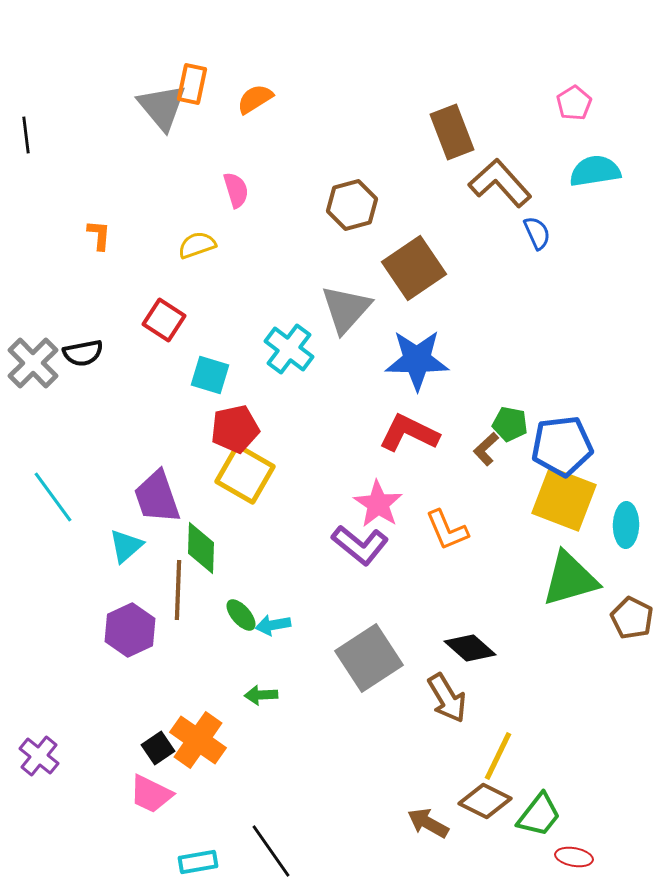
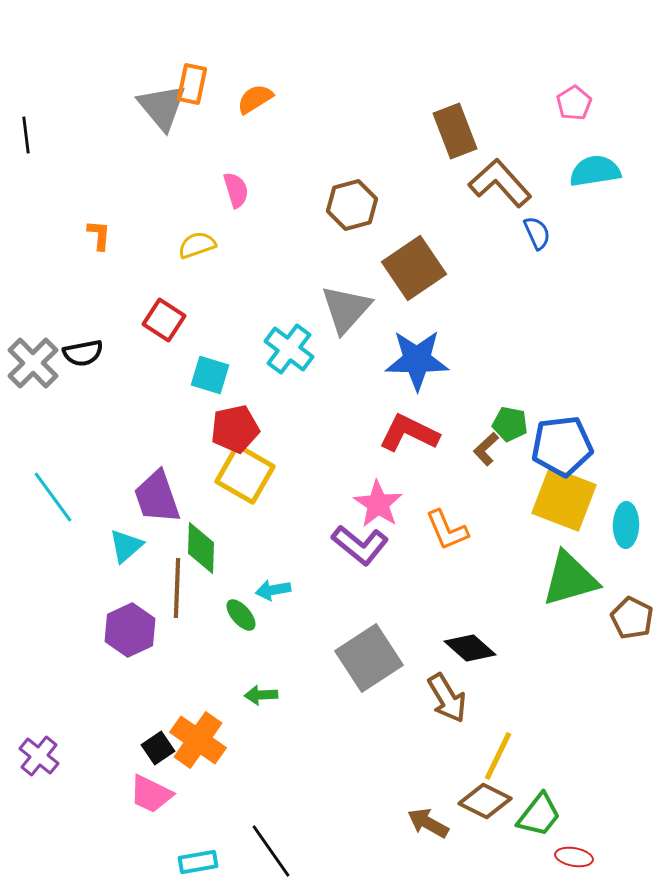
brown rectangle at (452, 132): moved 3 px right, 1 px up
brown line at (178, 590): moved 1 px left, 2 px up
cyan arrow at (273, 625): moved 35 px up
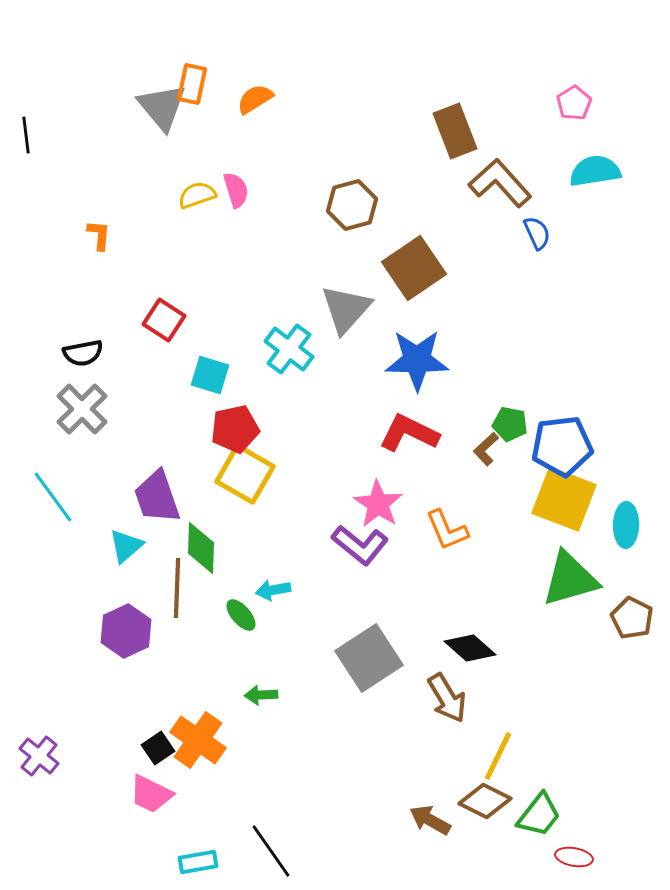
yellow semicircle at (197, 245): moved 50 px up
gray cross at (33, 363): moved 49 px right, 46 px down
purple hexagon at (130, 630): moved 4 px left, 1 px down
brown arrow at (428, 823): moved 2 px right, 3 px up
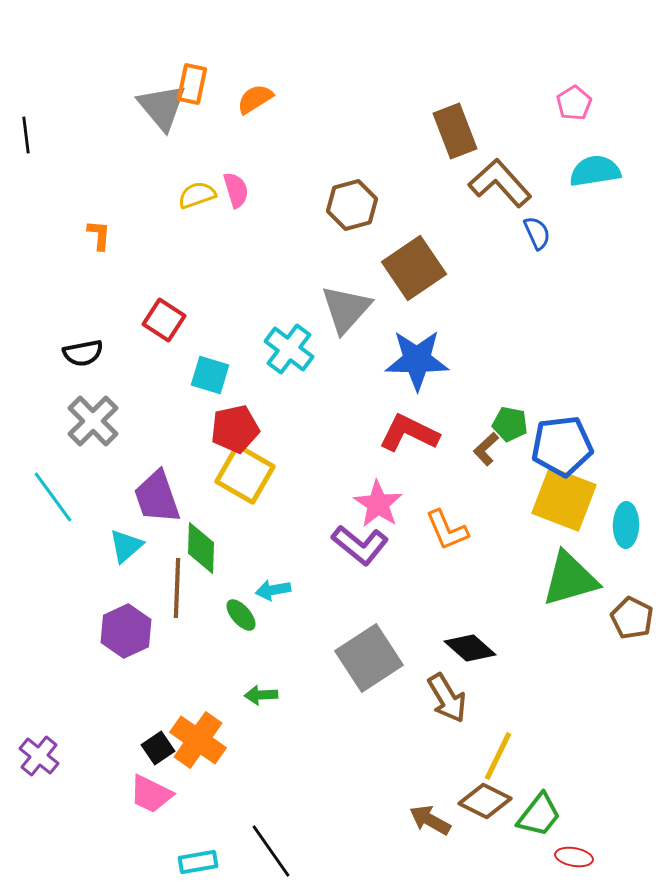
gray cross at (82, 409): moved 11 px right, 12 px down
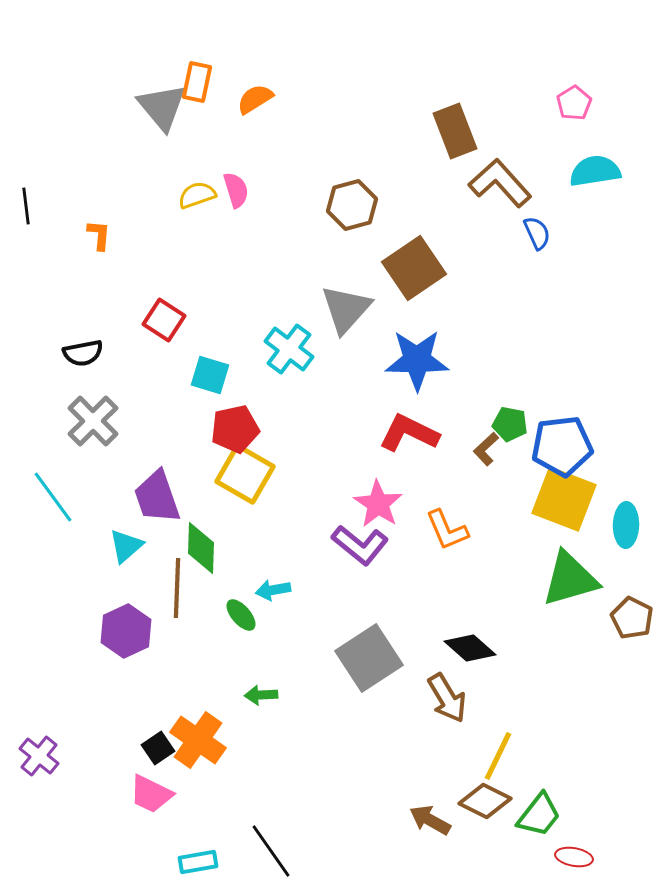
orange rectangle at (192, 84): moved 5 px right, 2 px up
black line at (26, 135): moved 71 px down
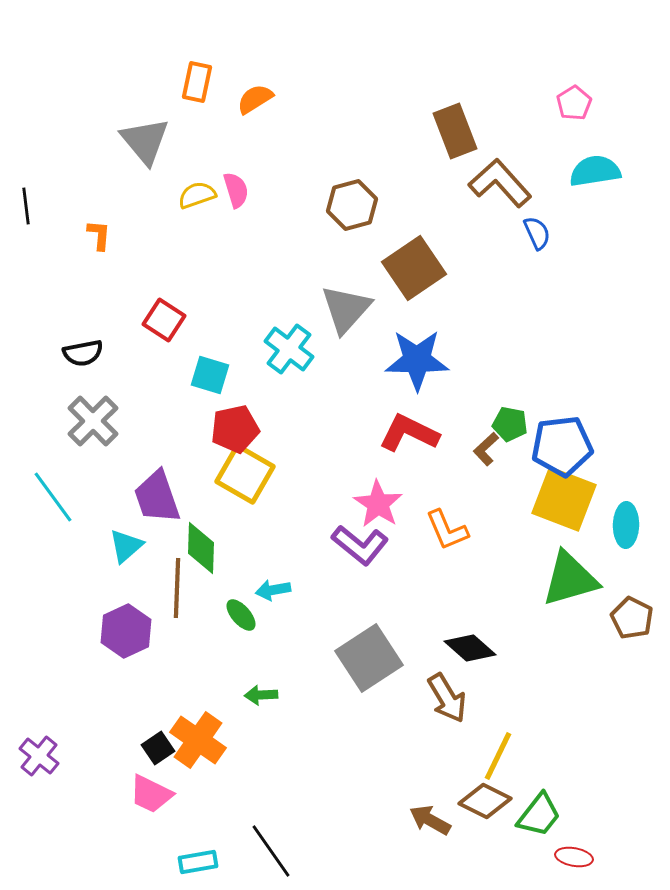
gray triangle at (162, 107): moved 17 px left, 34 px down
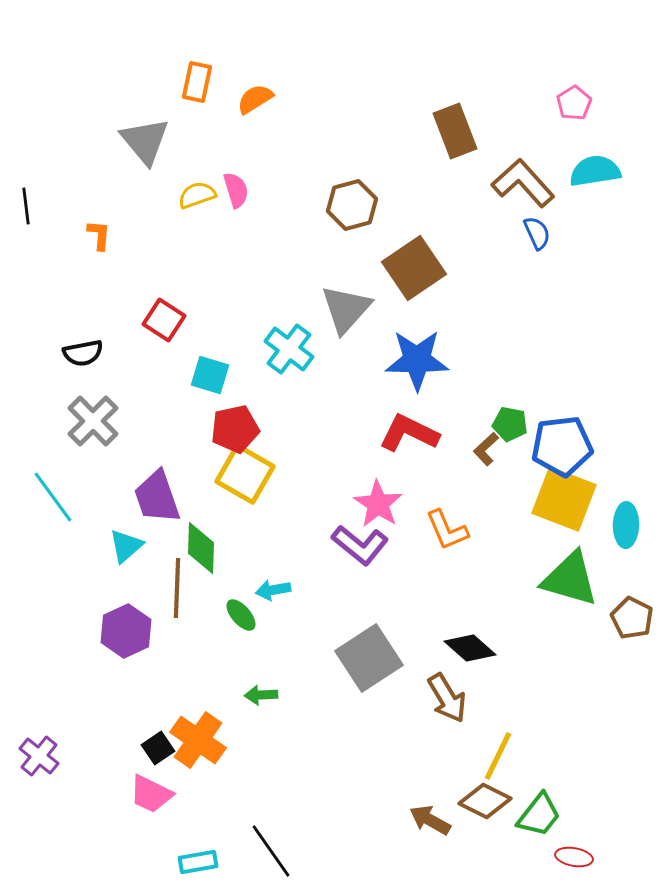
brown L-shape at (500, 183): moved 23 px right
green triangle at (570, 579): rotated 32 degrees clockwise
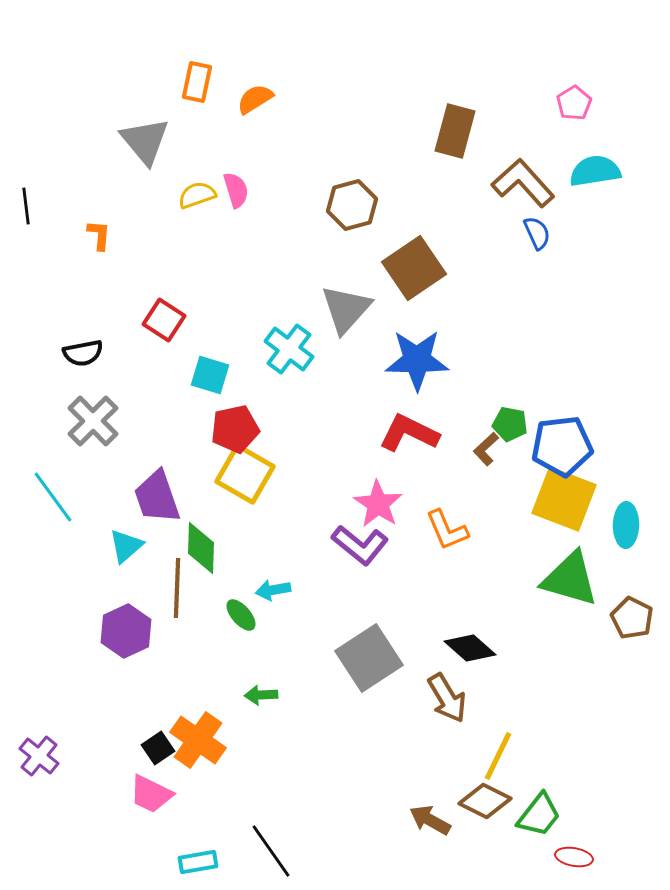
brown rectangle at (455, 131): rotated 36 degrees clockwise
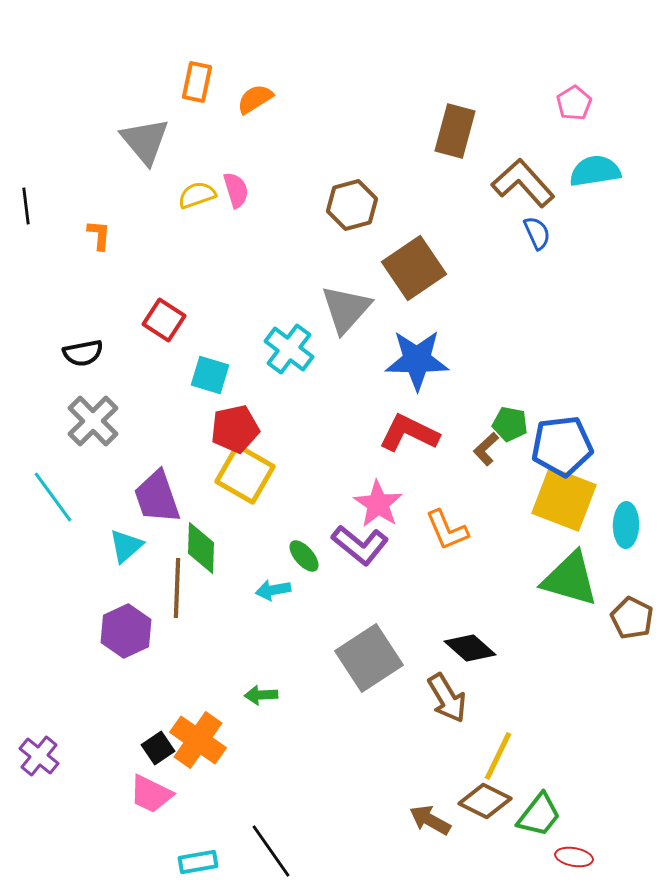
green ellipse at (241, 615): moved 63 px right, 59 px up
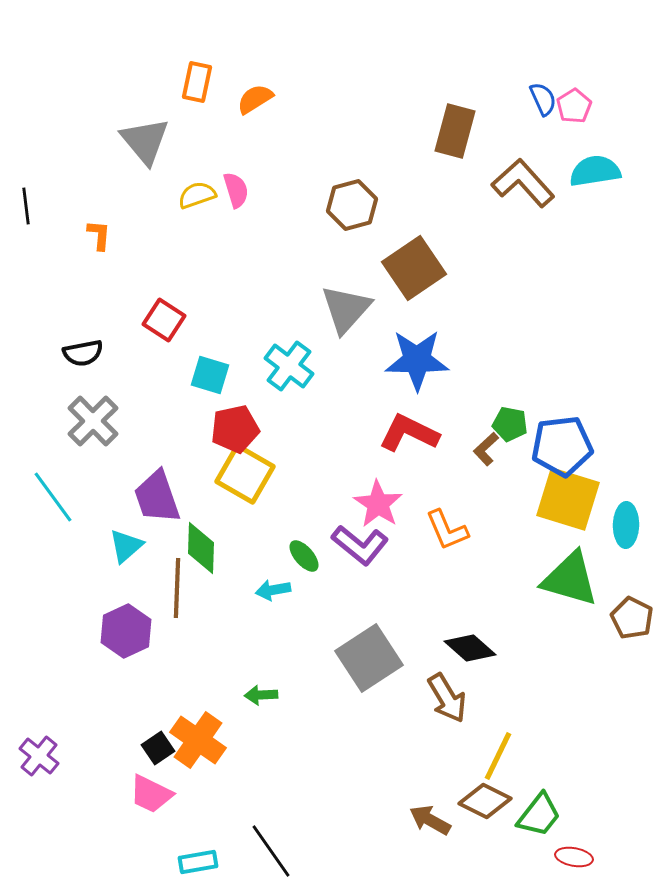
pink pentagon at (574, 103): moved 3 px down
blue semicircle at (537, 233): moved 6 px right, 134 px up
cyan cross at (289, 349): moved 17 px down
yellow square at (564, 499): moved 4 px right; rotated 4 degrees counterclockwise
